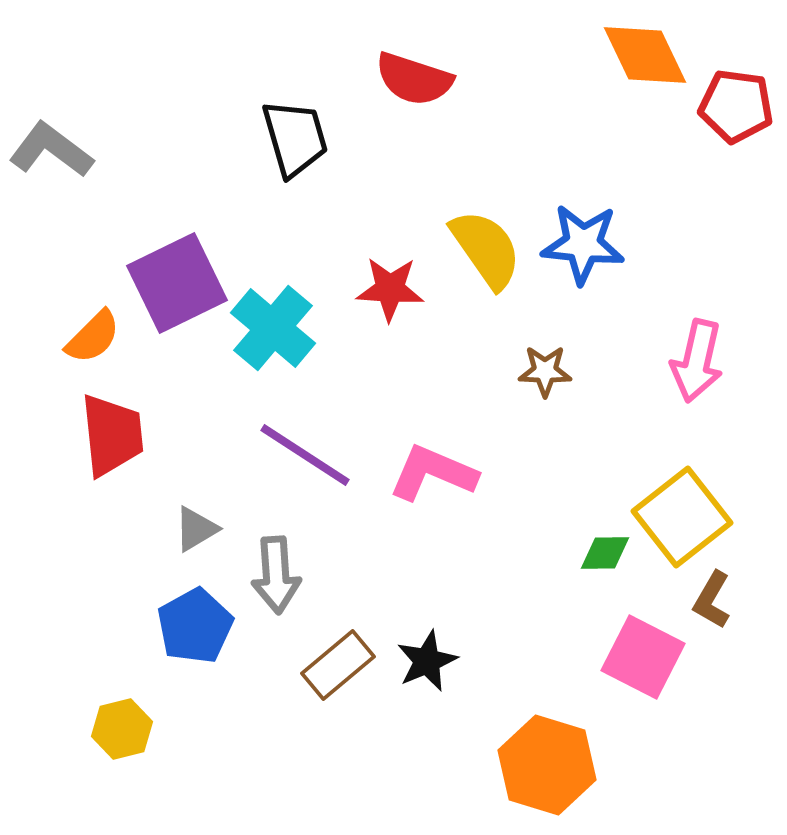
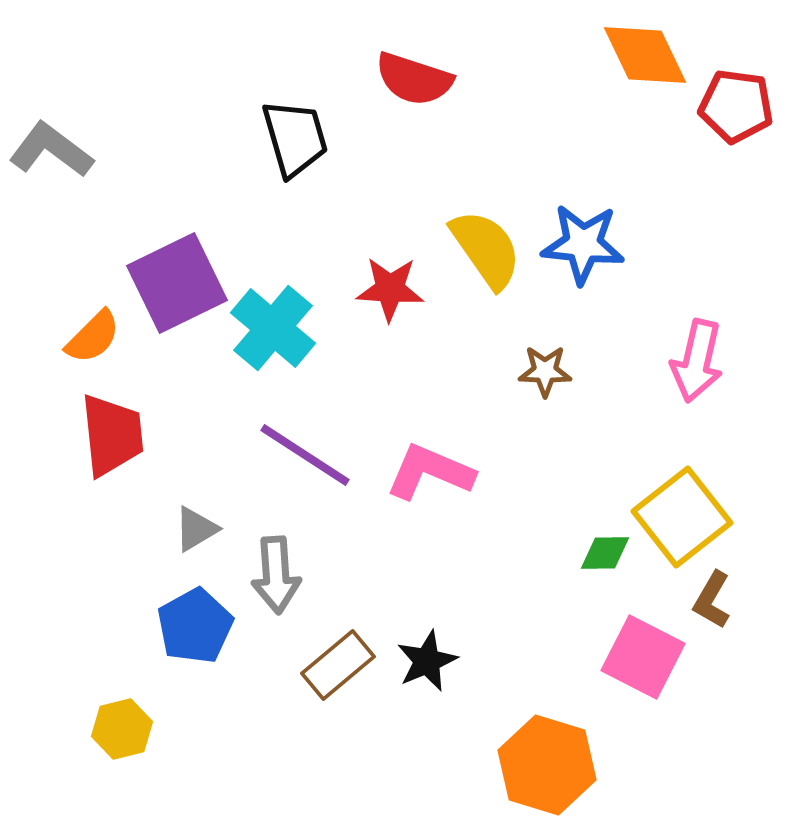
pink L-shape: moved 3 px left, 1 px up
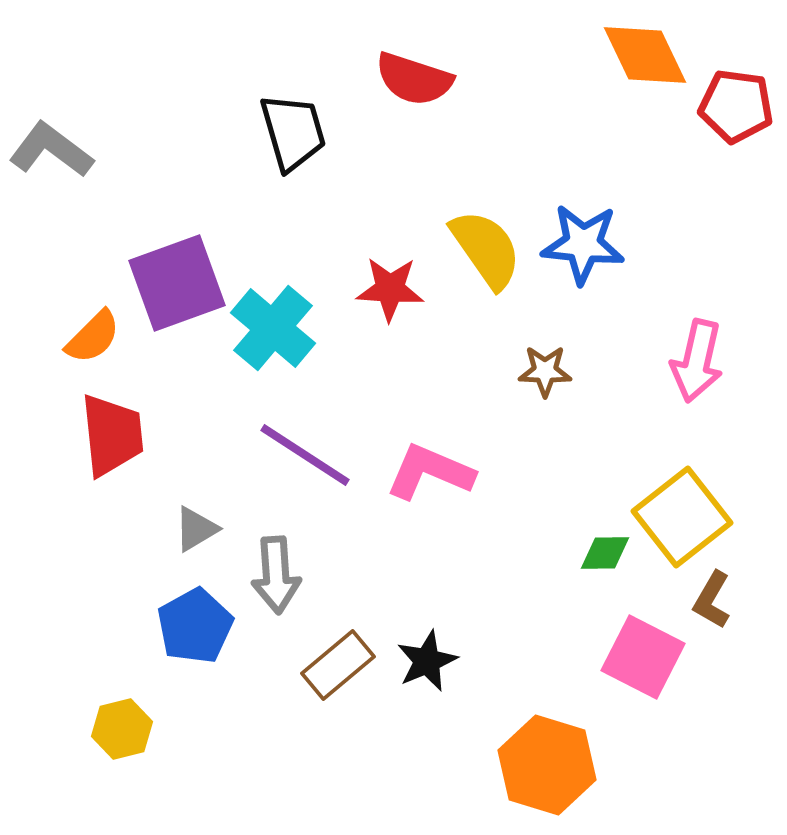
black trapezoid: moved 2 px left, 6 px up
purple square: rotated 6 degrees clockwise
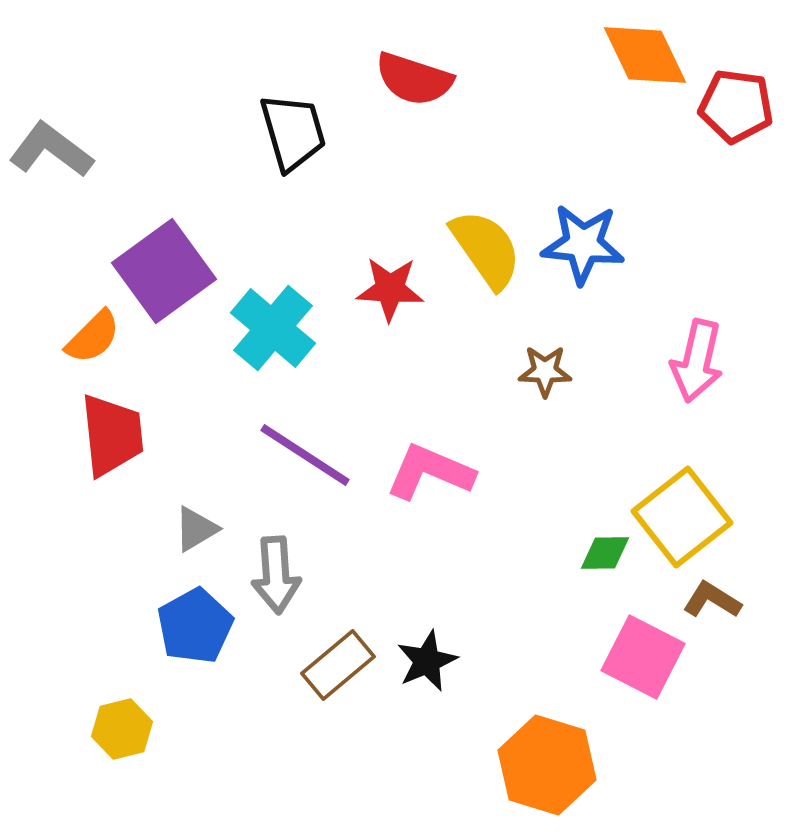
purple square: moved 13 px left, 12 px up; rotated 16 degrees counterclockwise
brown L-shape: rotated 92 degrees clockwise
